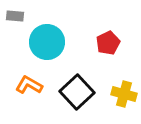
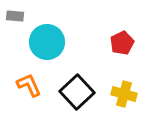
red pentagon: moved 14 px right
orange L-shape: rotated 36 degrees clockwise
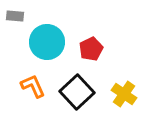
red pentagon: moved 31 px left, 6 px down
orange L-shape: moved 4 px right, 1 px down
yellow cross: rotated 20 degrees clockwise
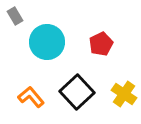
gray rectangle: rotated 54 degrees clockwise
red pentagon: moved 10 px right, 5 px up
orange L-shape: moved 2 px left, 11 px down; rotated 16 degrees counterclockwise
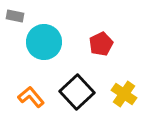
gray rectangle: rotated 48 degrees counterclockwise
cyan circle: moved 3 px left
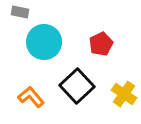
gray rectangle: moved 5 px right, 4 px up
black square: moved 6 px up
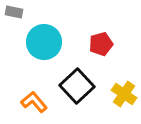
gray rectangle: moved 6 px left
red pentagon: rotated 10 degrees clockwise
orange L-shape: moved 3 px right, 5 px down
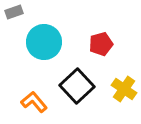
gray rectangle: rotated 30 degrees counterclockwise
yellow cross: moved 5 px up
